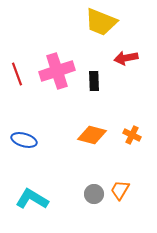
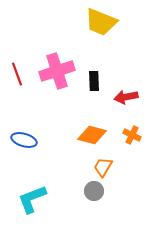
red arrow: moved 39 px down
orange trapezoid: moved 17 px left, 23 px up
gray circle: moved 3 px up
cyan L-shape: rotated 52 degrees counterclockwise
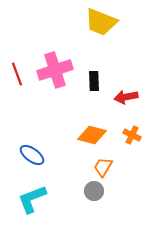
pink cross: moved 2 px left, 1 px up
blue ellipse: moved 8 px right, 15 px down; rotated 20 degrees clockwise
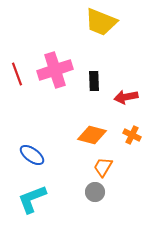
gray circle: moved 1 px right, 1 px down
